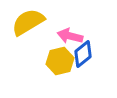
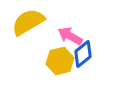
pink arrow: rotated 15 degrees clockwise
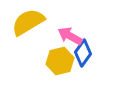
blue diamond: moved 1 px up; rotated 16 degrees counterclockwise
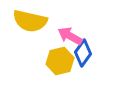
yellow semicircle: moved 2 px right, 1 px up; rotated 136 degrees counterclockwise
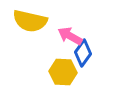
yellow hexagon: moved 3 px right, 11 px down; rotated 16 degrees clockwise
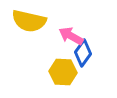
yellow semicircle: moved 1 px left
pink arrow: moved 1 px right
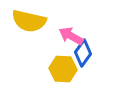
yellow hexagon: moved 3 px up
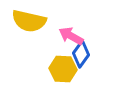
blue diamond: moved 2 px left, 1 px down
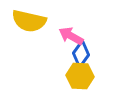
yellow hexagon: moved 17 px right, 7 px down
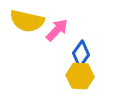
yellow semicircle: moved 2 px left
pink arrow: moved 14 px left, 6 px up; rotated 105 degrees clockwise
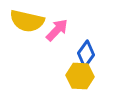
blue diamond: moved 5 px right
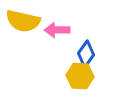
yellow semicircle: moved 4 px left
pink arrow: rotated 135 degrees counterclockwise
